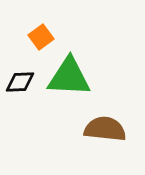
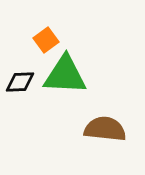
orange square: moved 5 px right, 3 px down
green triangle: moved 4 px left, 2 px up
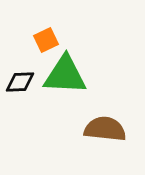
orange square: rotated 10 degrees clockwise
